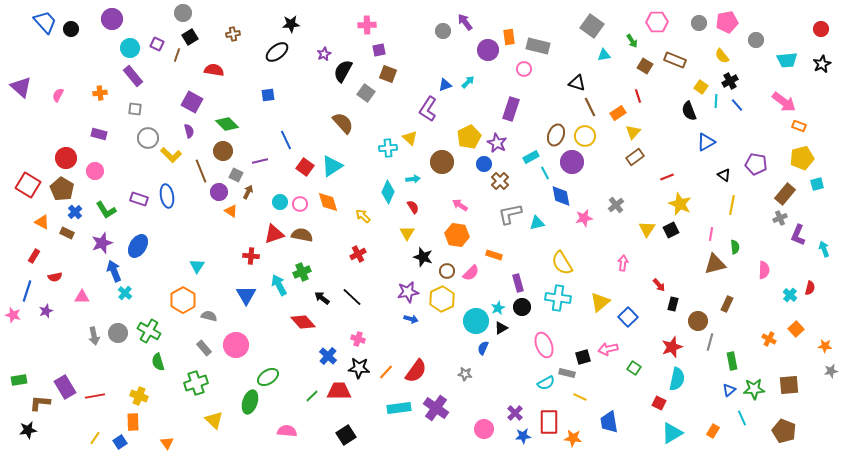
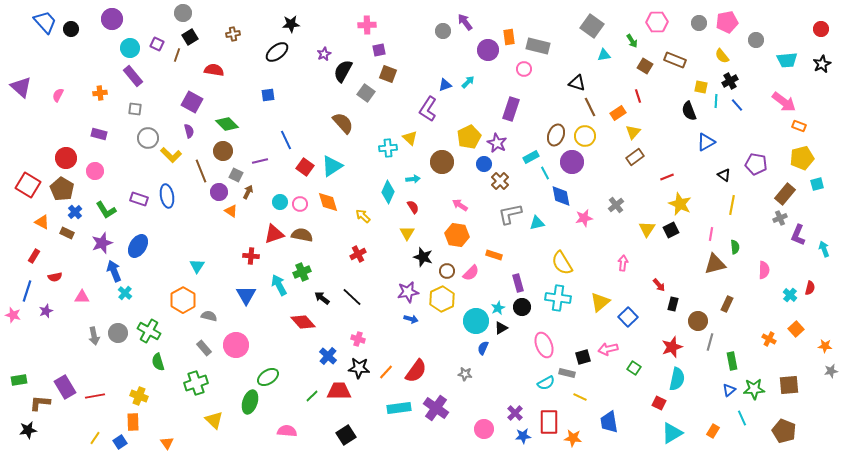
yellow square at (701, 87): rotated 24 degrees counterclockwise
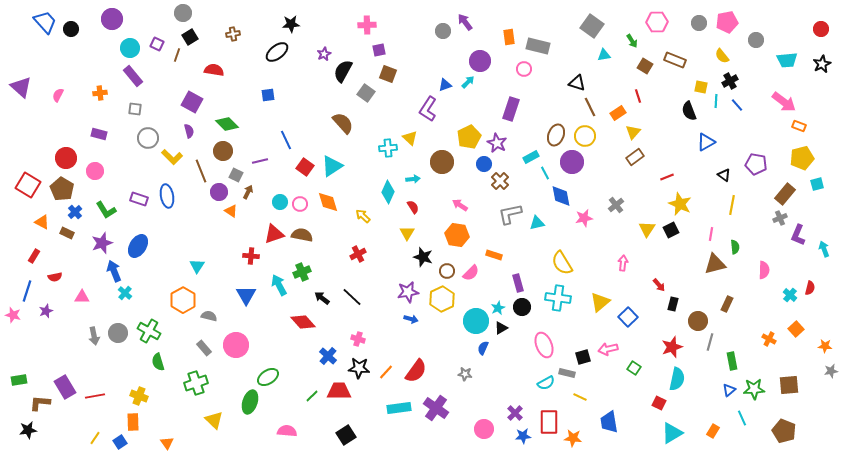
purple circle at (488, 50): moved 8 px left, 11 px down
yellow L-shape at (171, 155): moved 1 px right, 2 px down
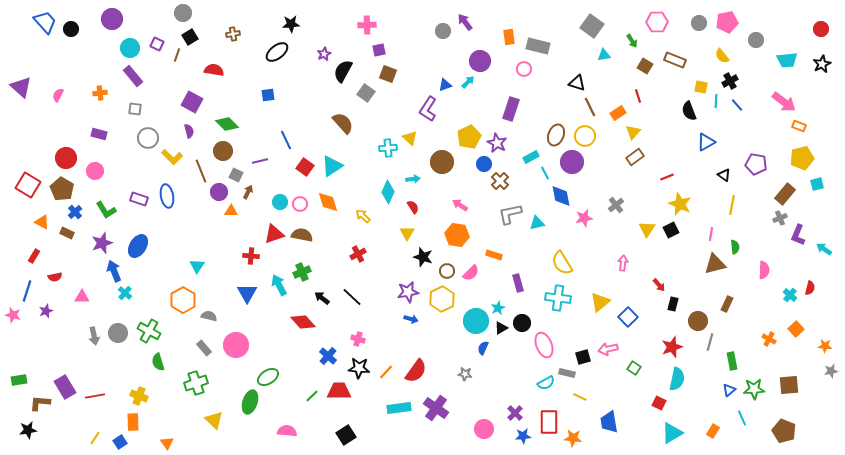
orange triangle at (231, 211): rotated 32 degrees counterclockwise
cyan arrow at (824, 249): rotated 35 degrees counterclockwise
blue triangle at (246, 295): moved 1 px right, 2 px up
black circle at (522, 307): moved 16 px down
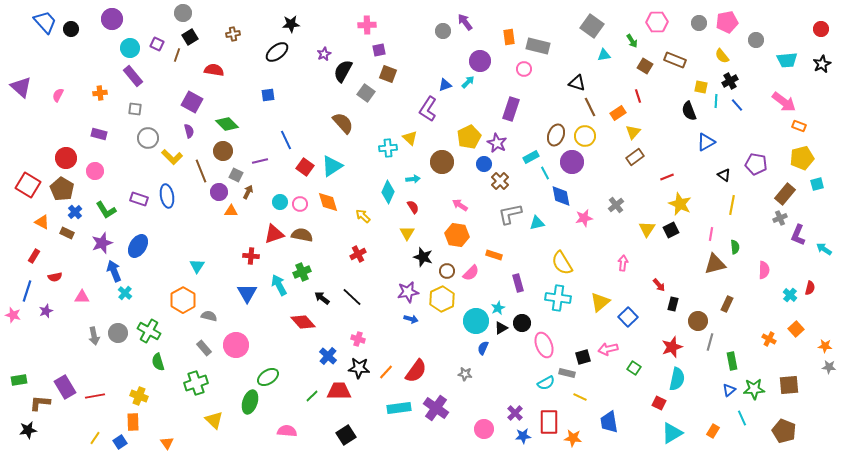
gray star at (831, 371): moved 2 px left, 4 px up; rotated 16 degrees clockwise
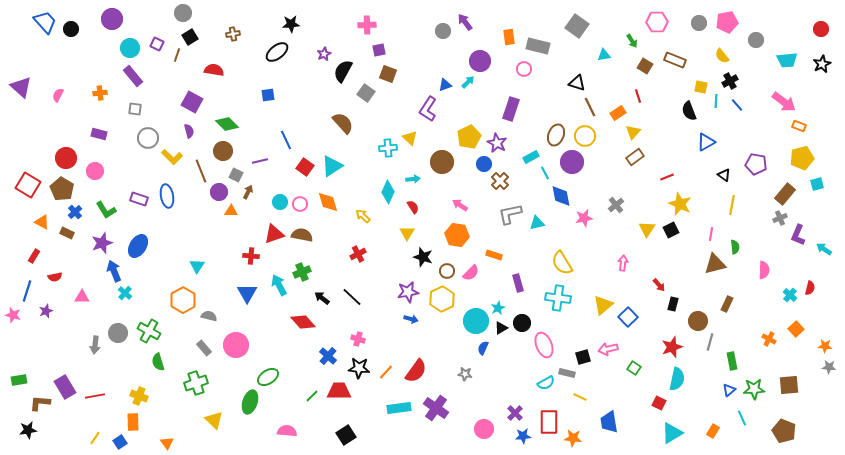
gray square at (592, 26): moved 15 px left
yellow triangle at (600, 302): moved 3 px right, 3 px down
gray arrow at (94, 336): moved 1 px right, 9 px down; rotated 18 degrees clockwise
